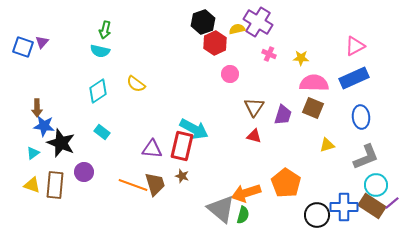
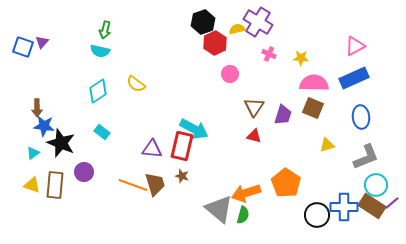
gray triangle at (221, 209): moved 2 px left
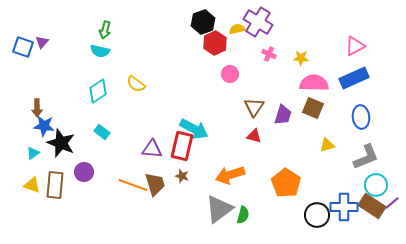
orange arrow at (246, 193): moved 16 px left, 18 px up
gray triangle at (219, 209): rotated 44 degrees clockwise
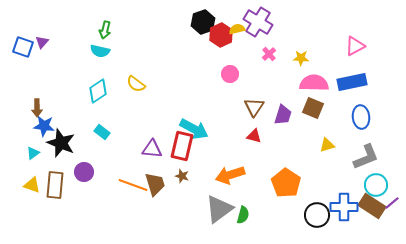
red hexagon at (215, 43): moved 6 px right, 8 px up
pink cross at (269, 54): rotated 24 degrees clockwise
blue rectangle at (354, 78): moved 2 px left, 4 px down; rotated 12 degrees clockwise
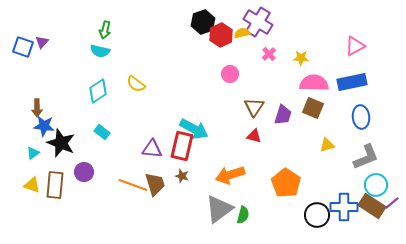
yellow semicircle at (237, 29): moved 5 px right, 4 px down
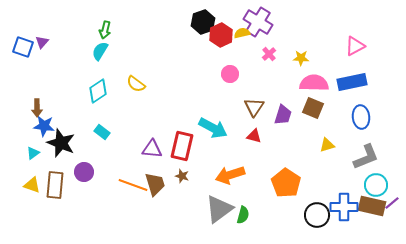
cyan semicircle at (100, 51): rotated 108 degrees clockwise
cyan arrow at (194, 129): moved 19 px right, 1 px up
brown rectangle at (372, 206): rotated 20 degrees counterclockwise
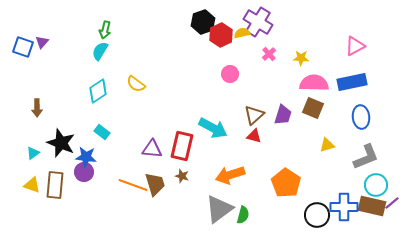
brown triangle at (254, 107): moved 8 px down; rotated 15 degrees clockwise
blue star at (44, 126): moved 42 px right, 31 px down
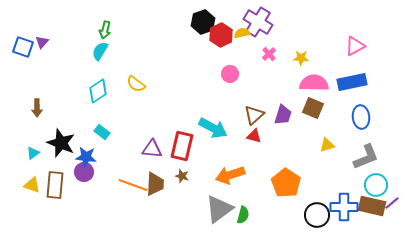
brown trapezoid at (155, 184): rotated 20 degrees clockwise
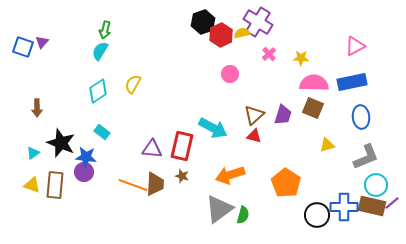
yellow semicircle at (136, 84): moved 3 px left; rotated 84 degrees clockwise
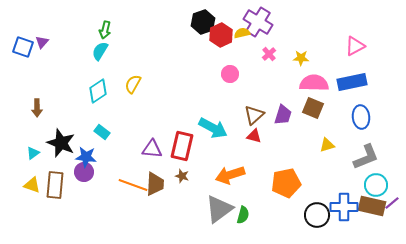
orange pentagon at (286, 183): rotated 28 degrees clockwise
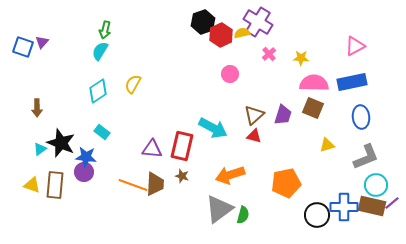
cyan triangle at (33, 153): moved 7 px right, 4 px up
